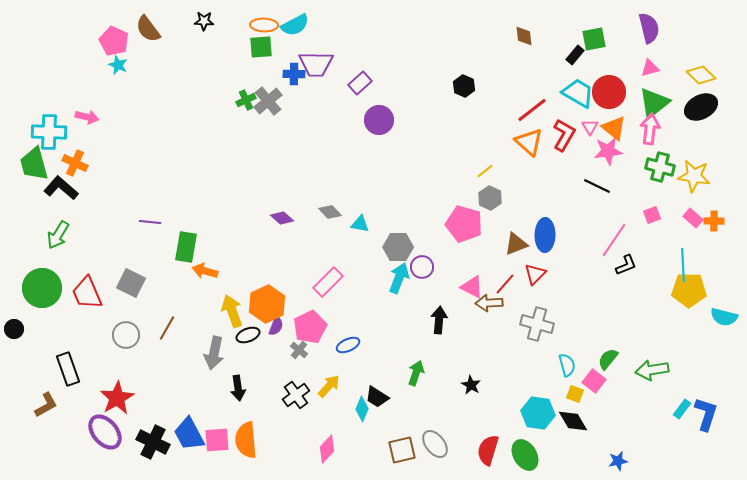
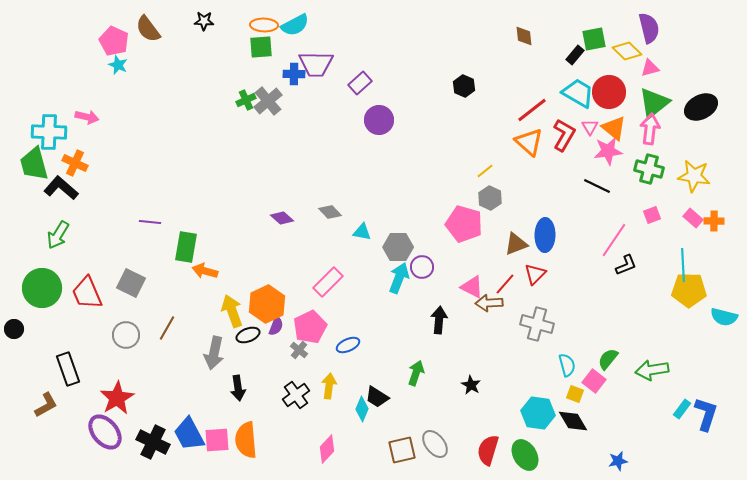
yellow diamond at (701, 75): moved 74 px left, 24 px up
green cross at (660, 167): moved 11 px left, 2 px down
cyan triangle at (360, 224): moved 2 px right, 8 px down
yellow arrow at (329, 386): rotated 35 degrees counterclockwise
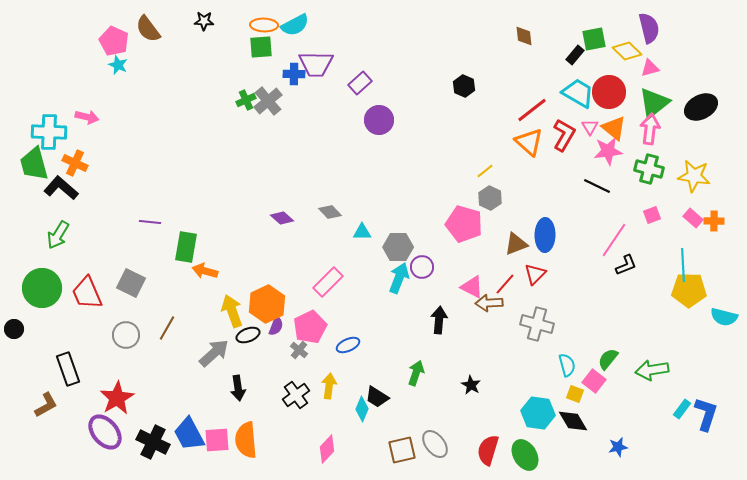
cyan triangle at (362, 232): rotated 12 degrees counterclockwise
gray arrow at (214, 353): rotated 144 degrees counterclockwise
blue star at (618, 461): moved 14 px up
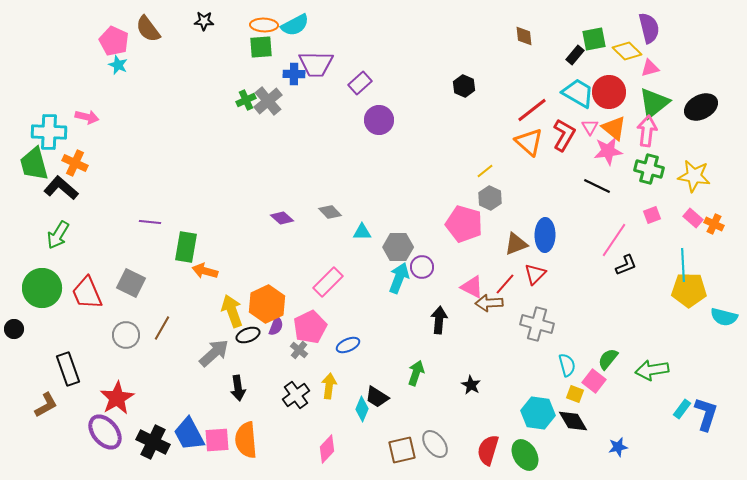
pink arrow at (650, 129): moved 3 px left, 2 px down
orange cross at (714, 221): moved 3 px down; rotated 24 degrees clockwise
brown line at (167, 328): moved 5 px left
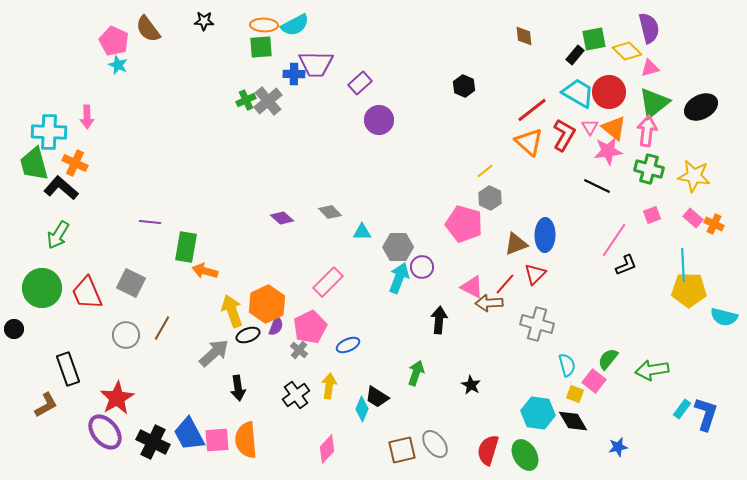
pink arrow at (87, 117): rotated 75 degrees clockwise
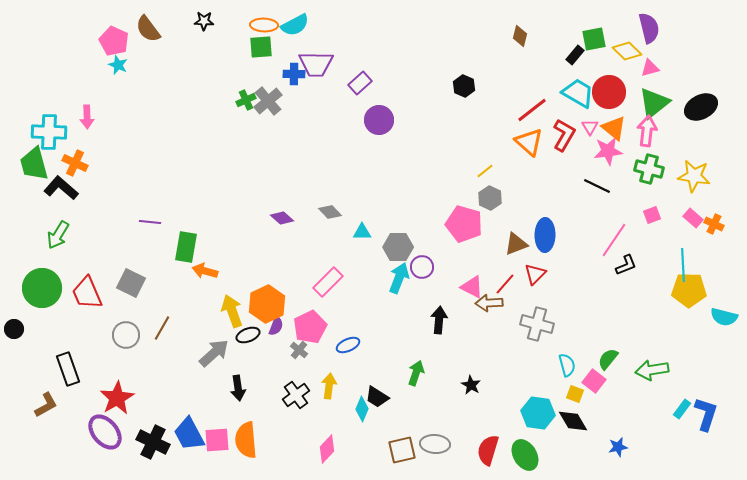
brown diamond at (524, 36): moved 4 px left; rotated 20 degrees clockwise
gray ellipse at (435, 444): rotated 48 degrees counterclockwise
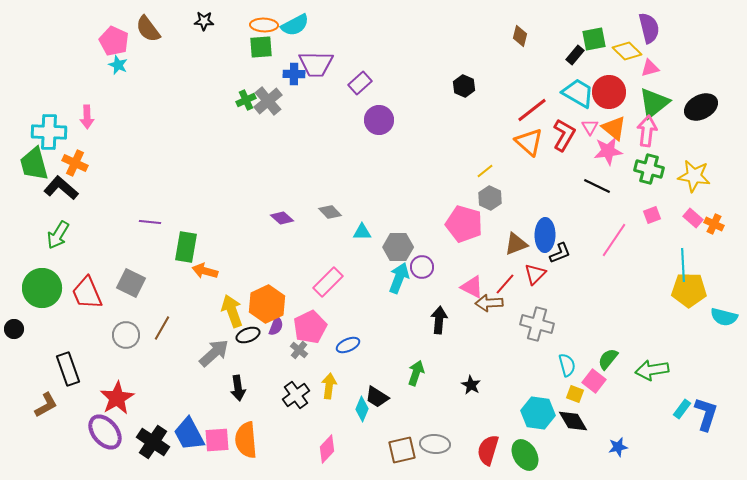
black L-shape at (626, 265): moved 66 px left, 12 px up
black cross at (153, 442): rotated 8 degrees clockwise
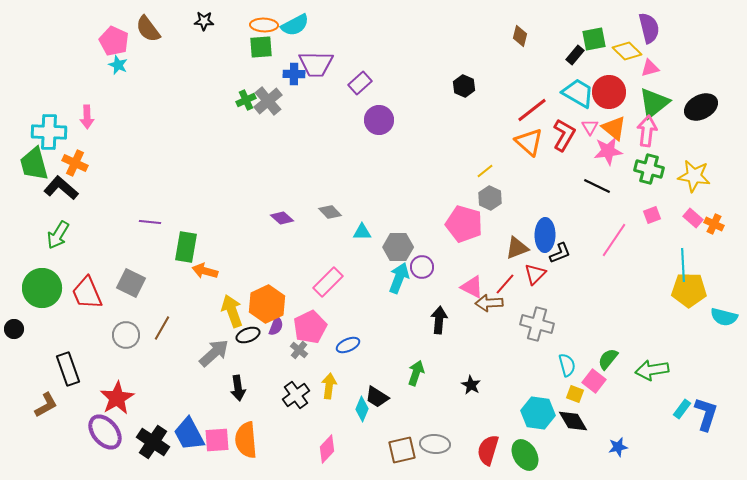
brown triangle at (516, 244): moved 1 px right, 4 px down
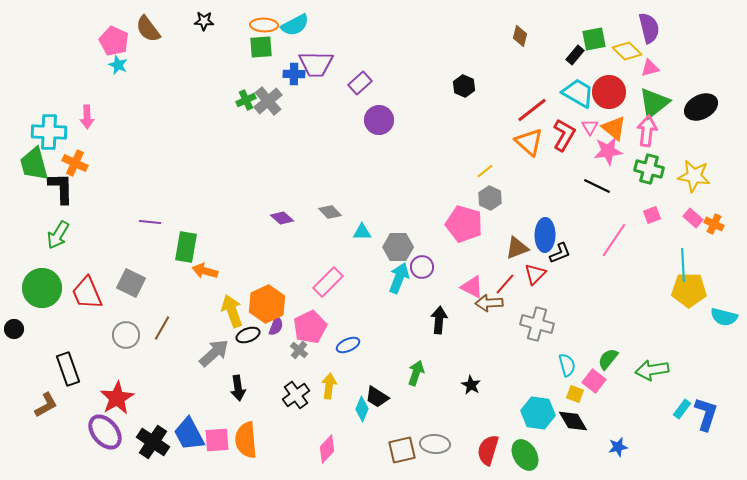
black L-shape at (61, 188): rotated 48 degrees clockwise
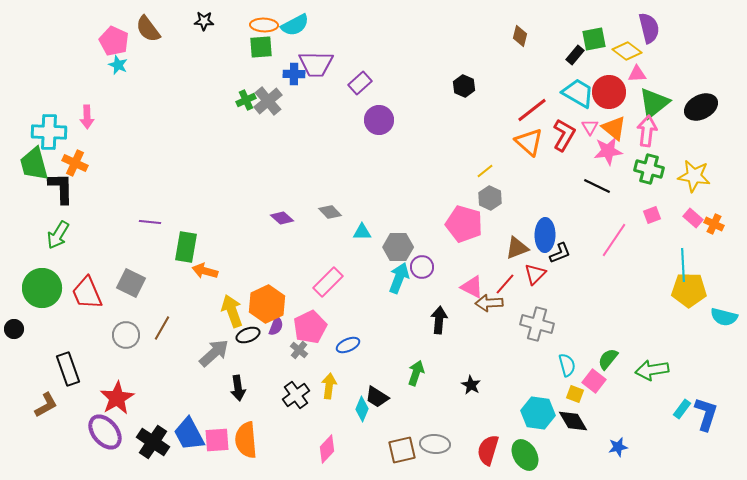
yellow diamond at (627, 51): rotated 8 degrees counterclockwise
pink triangle at (650, 68): moved 13 px left, 6 px down; rotated 12 degrees clockwise
